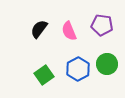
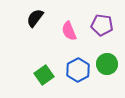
black semicircle: moved 4 px left, 11 px up
blue hexagon: moved 1 px down
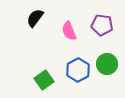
green square: moved 5 px down
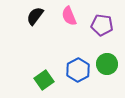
black semicircle: moved 2 px up
pink semicircle: moved 15 px up
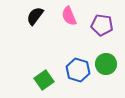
green circle: moved 1 px left
blue hexagon: rotated 15 degrees counterclockwise
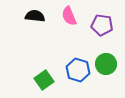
black semicircle: rotated 60 degrees clockwise
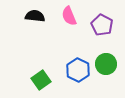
purple pentagon: rotated 20 degrees clockwise
blue hexagon: rotated 10 degrees clockwise
green square: moved 3 px left
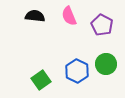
blue hexagon: moved 1 px left, 1 px down
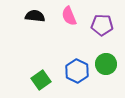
purple pentagon: rotated 25 degrees counterclockwise
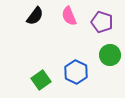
black semicircle: rotated 120 degrees clockwise
purple pentagon: moved 3 px up; rotated 15 degrees clockwise
green circle: moved 4 px right, 9 px up
blue hexagon: moved 1 px left, 1 px down
